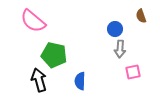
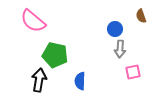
green pentagon: moved 1 px right
black arrow: rotated 25 degrees clockwise
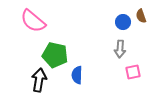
blue circle: moved 8 px right, 7 px up
blue semicircle: moved 3 px left, 6 px up
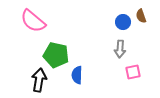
green pentagon: moved 1 px right
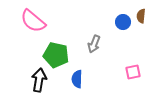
brown semicircle: rotated 24 degrees clockwise
gray arrow: moved 26 px left, 5 px up; rotated 18 degrees clockwise
blue semicircle: moved 4 px down
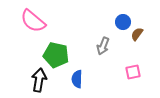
brown semicircle: moved 4 px left, 18 px down; rotated 32 degrees clockwise
gray arrow: moved 9 px right, 2 px down
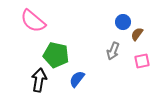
gray arrow: moved 10 px right, 5 px down
pink square: moved 9 px right, 11 px up
blue semicircle: rotated 36 degrees clockwise
